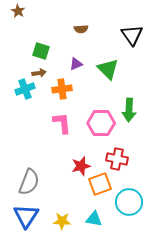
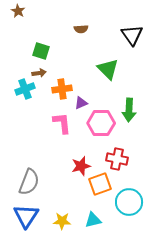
purple triangle: moved 5 px right, 39 px down
cyan triangle: moved 1 px left, 1 px down; rotated 24 degrees counterclockwise
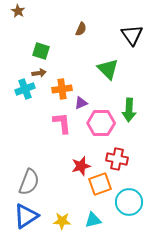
brown semicircle: rotated 64 degrees counterclockwise
blue triangle: rotated 24 degrees clockwise
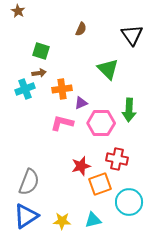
pink L-shape: rotated 70 degrees counterclockwise
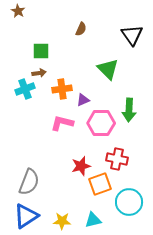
green square: rotated 18 degrees counterclockwise
purple triangle: moved 2 px right, 3 px up
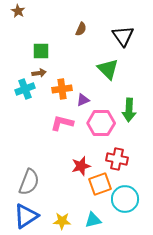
black triangle: moved 9 px left, 1 px down
cyan circle: moved 4 px left, 3 px up
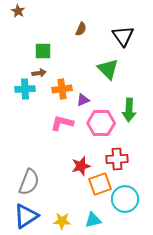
green square: moved 2 px right
cyan cross: rotated 18 degrees clockwise
red cross: rotated 15 degrees counterclockwise
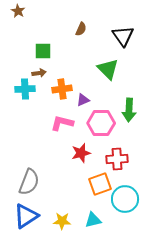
red star: moved 13 px up
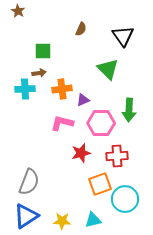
red cross: moved 3 px up
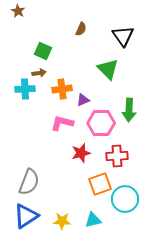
green square: rotated 24 degrees clockwise
